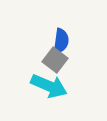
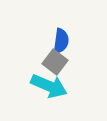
gray square: moved 2 px down
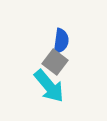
cyan arrow: rotated 27 degrees clockwise
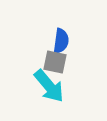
gray square: rotated 25 degrees counterclockwise
